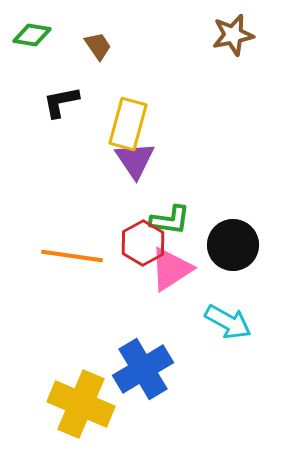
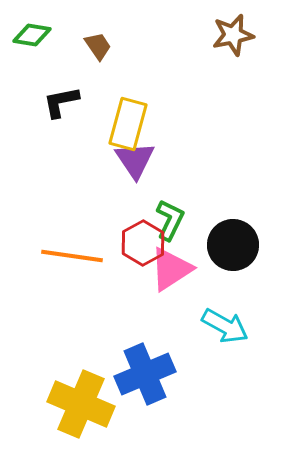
green L-shape: rotated 72 degrees counterclockwise
cyan arrow: moved 3 px left, 4 px down
blue cross: moved 2 px right, 5 px down; rotated 8 degrees clockwise
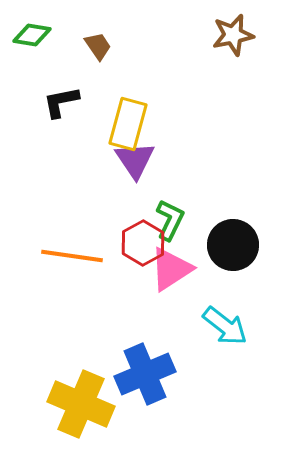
cyan arrow: rotated 9 degrees clockwise
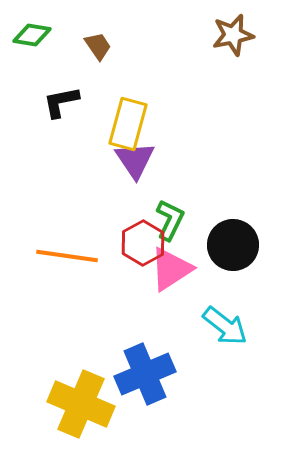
orange line: moved 5 px left
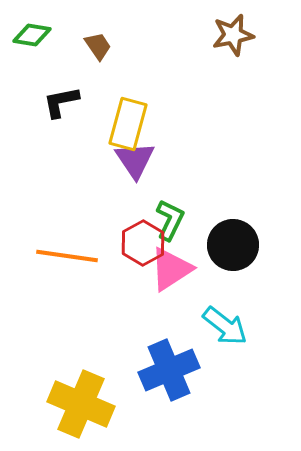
blue cross: moved 24 px right, 4 px up
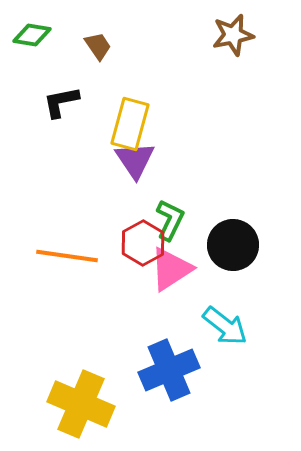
yellow rectangle: moved 2 px right
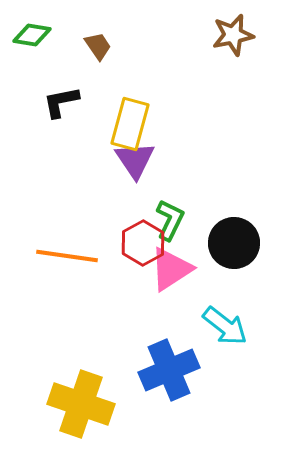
black circle: moved 1 px right, 2 px up
yellow cross: rotated 4 degrees counterclockwise
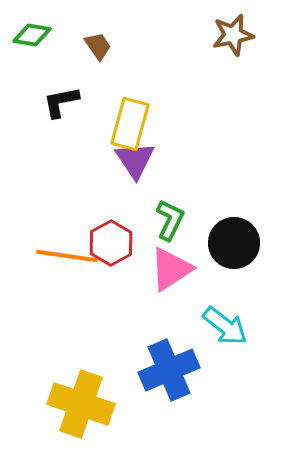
red hexagon: moved 32 px left
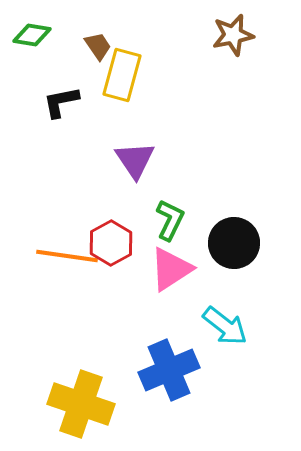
yellow rectangle: moved 8 px left, 49 px up
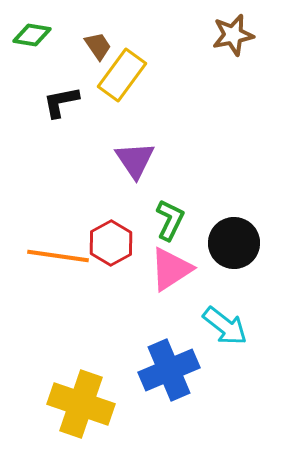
yellow rectangle: rotated 21 degrees clockwise
orange line: moved 9 px left
